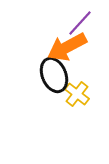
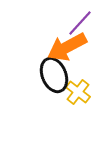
yellow cross: moved 1 px right, 2 px up
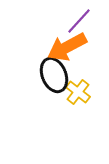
purple line: moved 1 px left, 2 px up
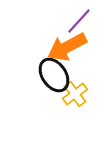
black ellipse: rotated 12 degrees counterclockwise
yellow cross: moved 3 px left, 2 px down; rotated 15 degrees clockwise
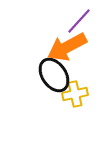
yellow cross: rotated 25 degrees clockwise
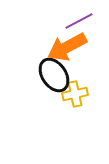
purple line: rotated 20 degrees clockwise
